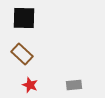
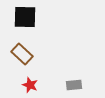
black square: moved 1 px right, 1 px up
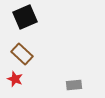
black square: rotated 25 degrees counterclockwise
red star: moved 15 px left, 6 px up
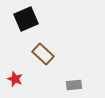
black square: moved 1 px right, 2 px down
brown rectangle: moved 21 px right
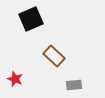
black square: moved 5 px right
brown rectangle: moved 11 px right, 2 px down
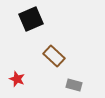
red star: moved 2 px right
gray rectangle: rotated 21 degrees clockwise
